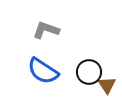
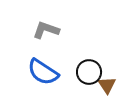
blue semicircle: moved 1 px down
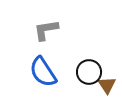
gray L-shape: rotated 28 degrees counterclockwise
blue semicircle: rotated 24 degrees clockwise
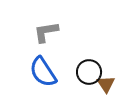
gray L-shape: moved 2 px down
brown triangle: moved 1 px left, 1 px up
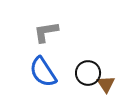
black circle: moved 1 px left, 1 px down
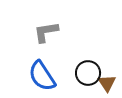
blue semicircle: moved 1 px left, 4 px down
brown triangle: moved 1 px right, 1 px up
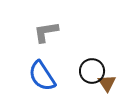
black circle: moved 4 px right, 2 px up
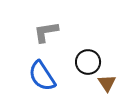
black circle: moved 4 px left, 9 px up
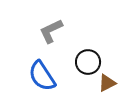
gray L-shape: moved 5 px right, 1 px up; rotated 16 degrees counterclockwise
brown triangle: rotated 36 degrees clockwise
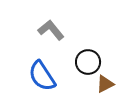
gray L-shape: moved 1 px up; rotated 76 degrees clockwise
brown triangle: moved 2 px left, 1 px down
